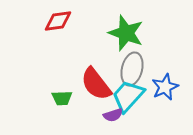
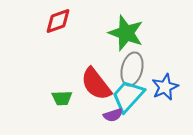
red diamond: rotated 12 degrees counterclockwise
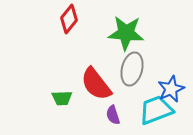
red diamond: moved 11 px right, 2 px up; rotated 32 degrees counterclockwise
green star: rotated 15 degrees counterclockwise
blue star: moved 6 px right, 2 px down
cyan trapezoid: moved 28 px right, 14 px down; rotated 27 degrees clockwise
purple semicircle: rotated 90 degrees clockwise
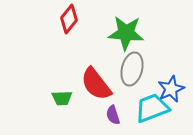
cyan trapezoid: moved 4 px left, 2 px up
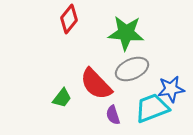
gray ellipse: rotated 52 degrees clockwise
red semicircle: rotated 6 degrees counterclockwise
blue star: rotated 16 degrees clockwise
green trapezoid: rotated 50 degrees counterclockwise
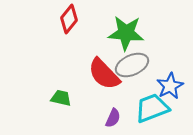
gray ellipse: moved 4 px up
red semicircle: moved 8 px right, 10 px up
blue star: moved 1 px left, 3 px up; rotated 20 degrees counterclockwise
green trapezoid: moved 1 px left; rotated 115 degrees counterclockwise
purple semicircle: moved 3 px down; rotated 138 degrees counterclockwise
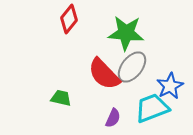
gray ellipse: moved 2 px down; rotated 28 degrees counterclockwise
